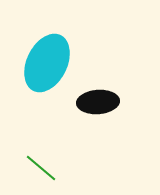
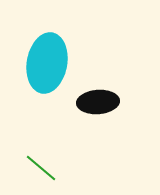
cyan ellipse: rotated 16 degrees counterclockwise
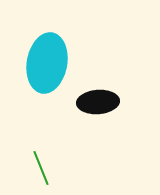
green line: rotated 28 degrees clockwise
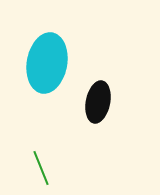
black ellipse: rotated 75 degrees counterclockwise
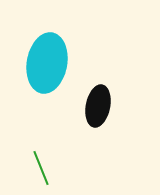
black ellipse: moved 4 px down
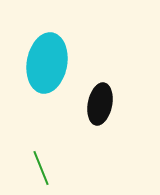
black ellipse: moved 2 px right, 2 px up
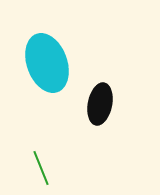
cyan ellipse: rotated 30 degrees counterclockwise
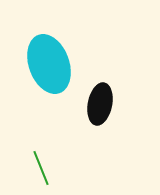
cyan ellipse: moved 2 px right, 1 px down
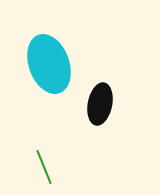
green line: moved 3 px right, 1 px up
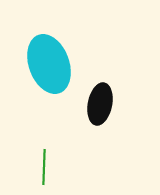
green line: rotated 24 degrees clockwise
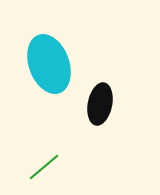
green line: rotated 48 degrees clockwise
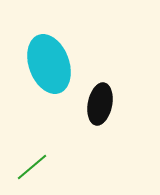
green line: moved 12 px left
